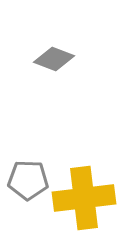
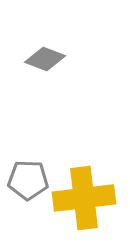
gray diamond: moved 9 px left
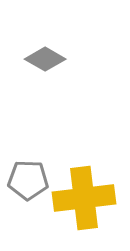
gray diamond: rotated 9 degrees clockwise
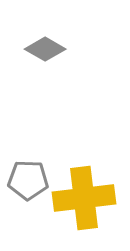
gray diamond: moved 10 px up
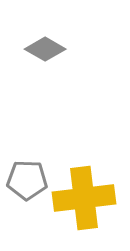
gray pentagon: moved 1 px left
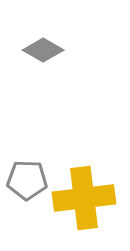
gray diamond: moved 2 px left, 1 px down
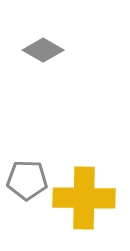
yellow cross: rotated 8 degrees clockwise
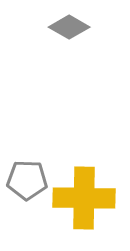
gray diamond: moved 26 px right, 23 px up
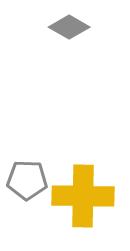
yellow cross: moved 1 px left, 2 px up
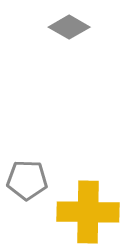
yellow cross: moved 5 px right, 16 px down
